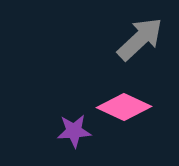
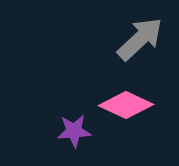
pink diamond: moved 2 px right, 2 px up
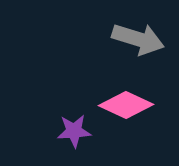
gray arrow: moved 2 px left; rotated 60 degrees clockwise
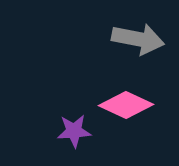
gray arrow: rotated 6 degrees counterclockwise
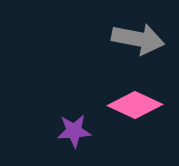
pink diamond: moved 9 px right
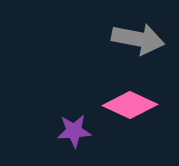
pink diamond: moved 5 px left
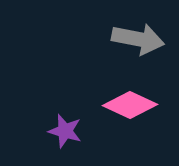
purple star: moved 9 px left; rotated 20 degrees clockwise
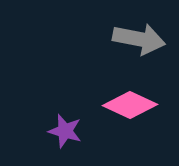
gray arrow: moved 1 px right
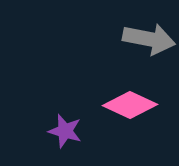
gray arrow: moved 10 px right
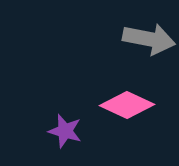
pink diamond: moved 3 px left
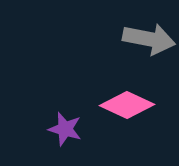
purple star: moved 2 px up
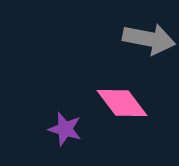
pink diamond: moved 5 px left, 2 px up; rotated 28 degrees clockwise
